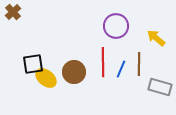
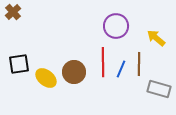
black square: moved 14 px left
gray rectangle: moved 1 px left, 2 px down
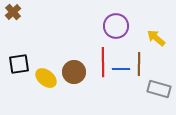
blue line: rotated 66 degrees clockwise
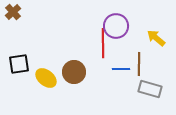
red line: moved 19 px up
gray rectangle: moved 9 px left
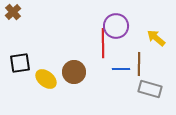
black square: moved 1 px right, 1 px up
yellow ellipse: moved 1 px down
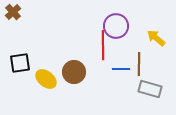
red line: moved 2 px down
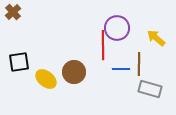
purple circle: moved 1 px right, 2 px down
black square: moved 1 px left, 1 px up
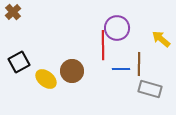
yellow arrow: moved 5 px right, 1 px down
black square: rotated 20 degrees counterclockwise
brown circle: moved 2 px left, 1 px up
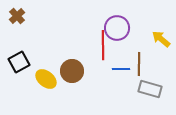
brown cross: moved 4 px right, 4 px down
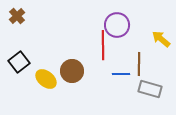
purple circle: moved 3 px up
black square: rotated 10 degrees counterclockwise
blue line: moved 5 px down
